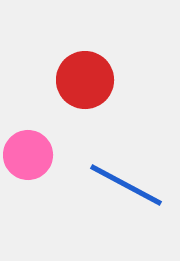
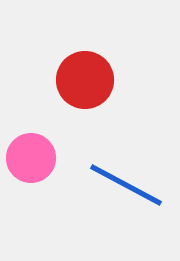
pink circle: moved 3 px right, 3 px down
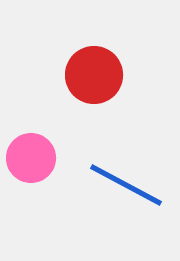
red circle: moved 9 px right, 5 px up
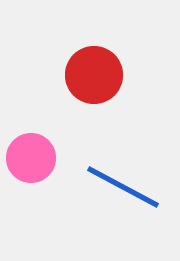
blue line: moved 3 px left, 2 px down
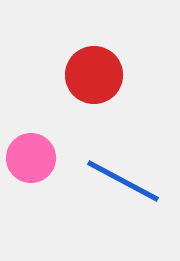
blue line: moved 6 px up
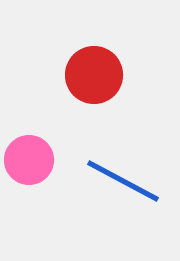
pink circle: moved 2 px left, 2 px down
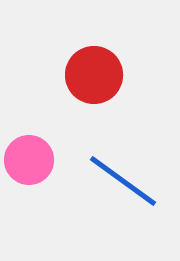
blue line: rotated 8 degrees clockwise
